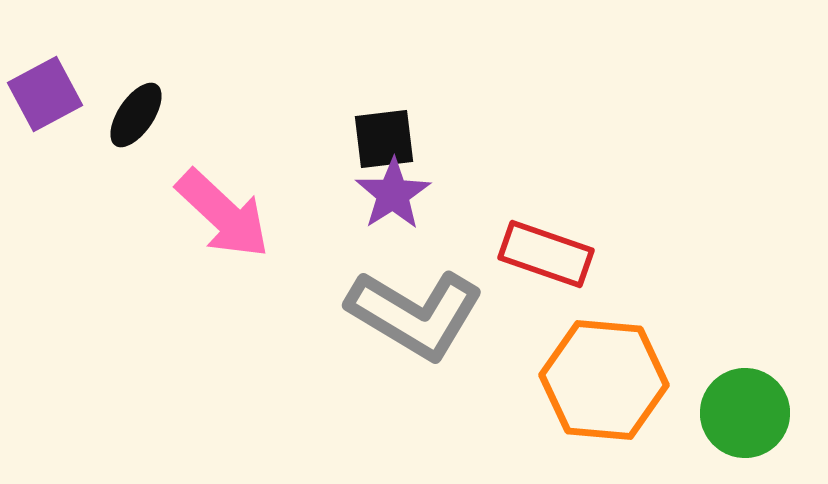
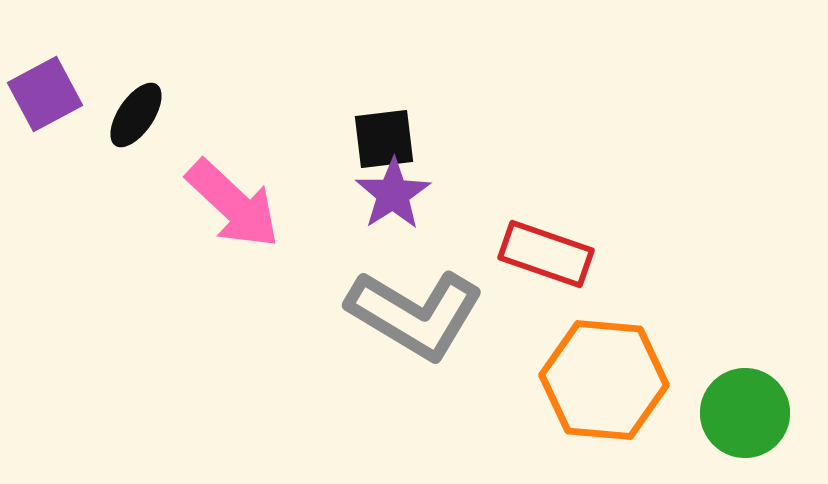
pink arrow: moved 10 px right, 10 px up
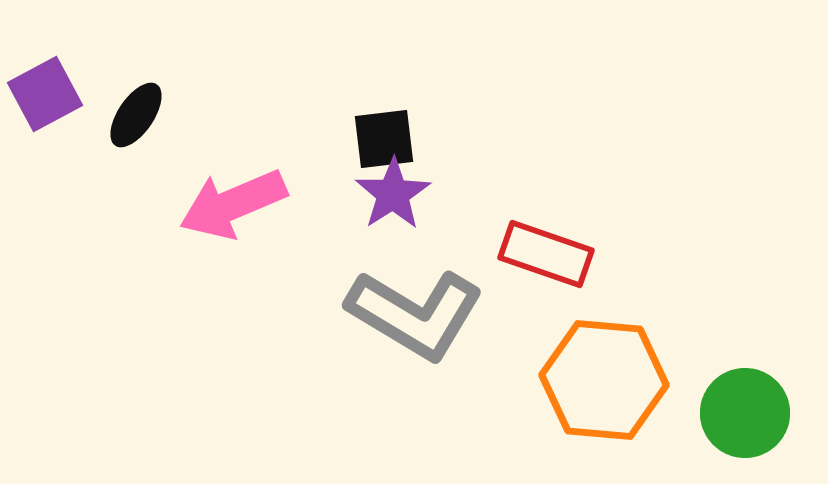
pink arrow: rotated 114 degrees clockwise
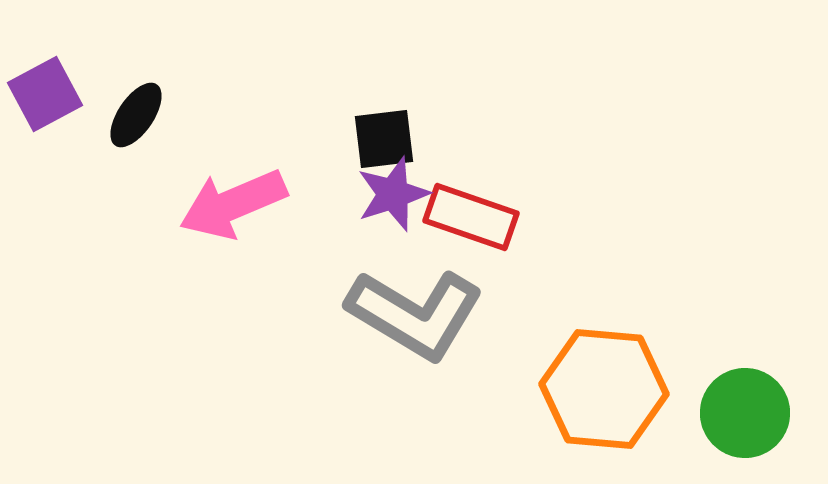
purple star: rotated 14 degrees clockwise
red rectangle: moved 75 px left, 37 px up
orange hexagon: moved 9 px down
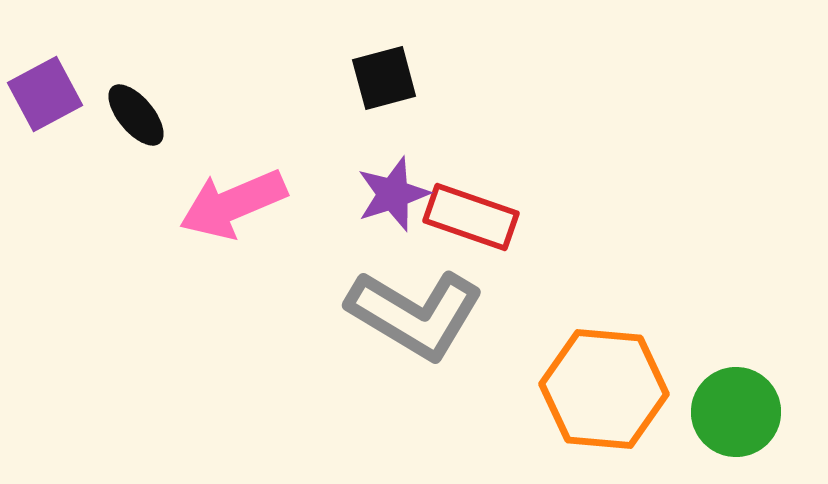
black ellipse: rotated 74 degrees counterclockwise
black square: moved 61 px up; rotated 8 degrees counterclockwise
green circle: moved 9 px left, 1 px up
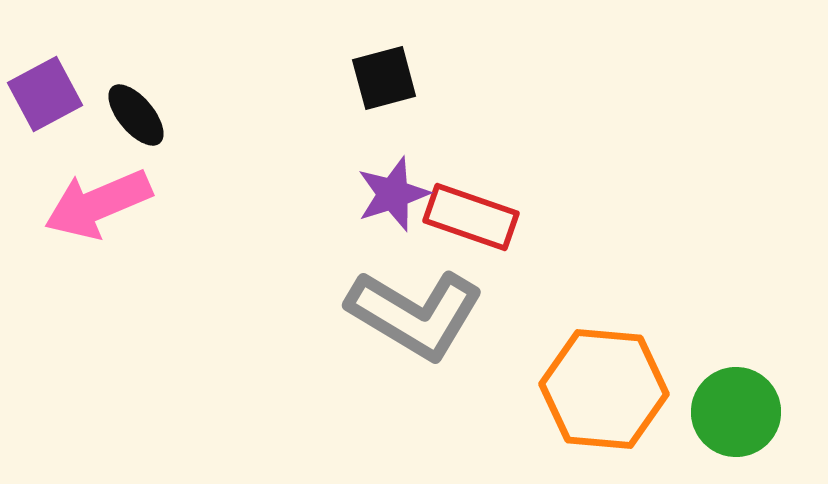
pink arrow: moved 135 px left
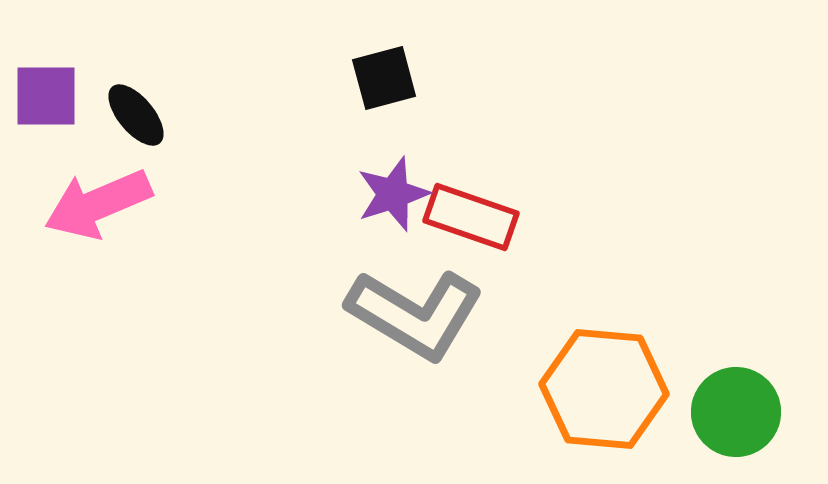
purple square: moved 1 px right, 2 px down; rotated 28 degrees clockwise
